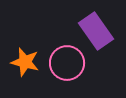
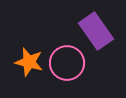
orange star: moved 4 px right
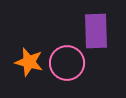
purple rectangle: rotated 33 degrees clockwise
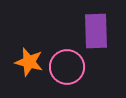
pink circle: moved 4 px down
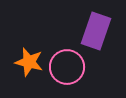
purple rectangle: rotated 21 degrees clockwise
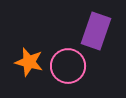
pink circle: moved 1 px right, 1 px up
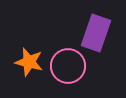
purple rectangle: moved 2 px down
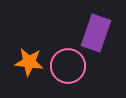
orange star: rotated 8 degrees counterclockwise
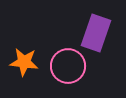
orange star: moved 5 px left
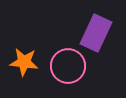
purple rectangle: rotated 6 degrees clockwise
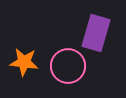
purple rectangle: rotated 9 degrees counterclockwise
